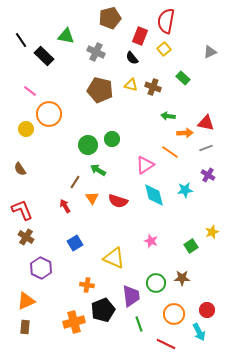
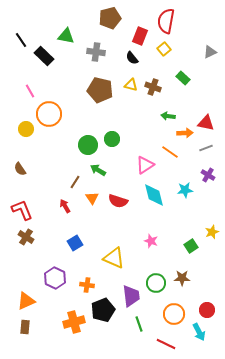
gray cross at (96, 52): rotated 18 degrees counterclockwise
pink line at (30, 91): rotated 24 degrees clockwise
purple hexagon at (41, 268): moved 14 px right, 10 px down
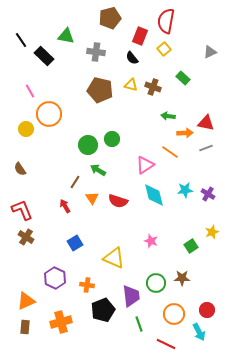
purple cross at (208, 175): moved 19 px down
orange cross at (74, 322): moved 13 px left
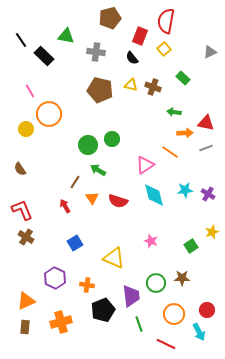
green arrow at (168, 116): moved 6 px right, 4 px up
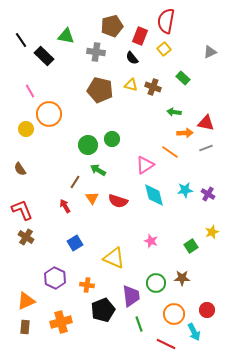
brown pentagon at (110, 18): moved 2 px right, 8 px down
cyan arrow at (199, 332): moved 5 px left
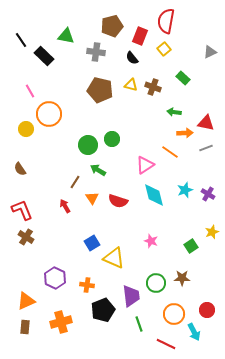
cyan star at (185, 190): rotated 14 degrees counterclockwise
blue square at (75, 243): moved 17 px right
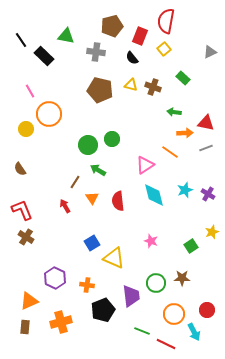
red semicircle at (118, 201): rotated 66 degrees clockwise
orange triangle at (26, 301): moved 3 px right
green line at (139, 324): moved 3 px right, 7 px down; rotated 49 degrees counterclockwise
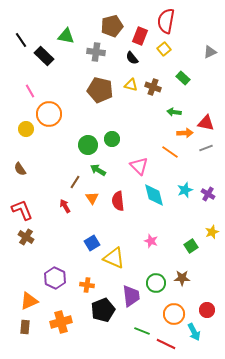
pink triangle at (145, 165): moved 6 px left, 1 px down; rotated 42 degrees counterclockwise
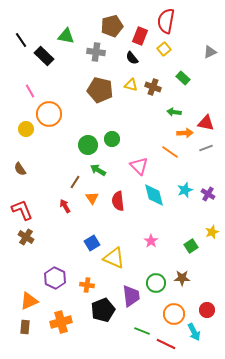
pink star at (151, 241): rotated 16 degrees clockwise
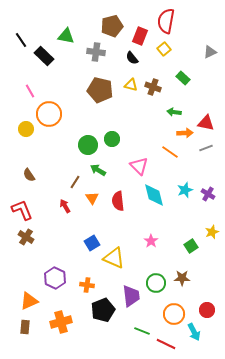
brown semicircle at (20, 169): moved 9 px right, 6 px down
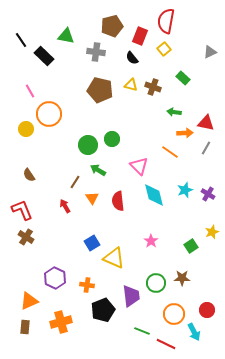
gray line at (206, 148): rotated 40 degrees counterclockwise
